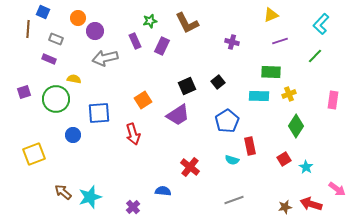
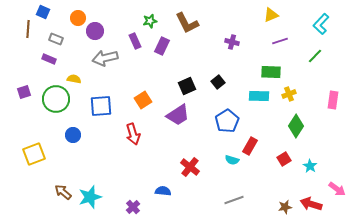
blue square at (99, 113): moved 2 px right, 7 px up
red rectangle at (250, 146): rotated 42 degrees clockwise
cyan star at (306, 167): moved 4 px right, 1 px up
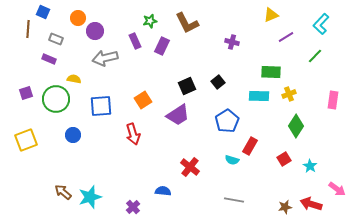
purple line at (280, 41): moved 6 px right, 4 px up; rotated 14 degrees counterclockwise
purple square at (24, 92): moved 2 px right, 1 px down
yellow square at (34, 154): moved 8 px left, 14 px up
gray line at (234, 200): rotated 30 degrees clockwise
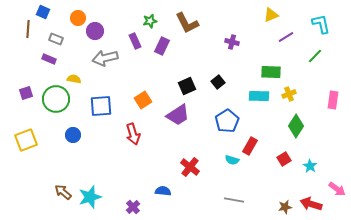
cyan L-shape at (321, 24): rotated 125 degrees clockwise
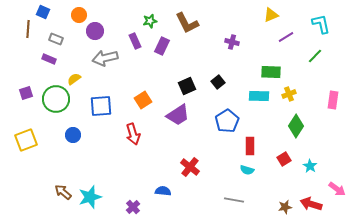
orange circle at (78, 18): moved 1 px right, 3 px up
yellow semicircle at (74, 79): rotated 48 degrees counterclockwise
red rectangle at (250, 146): rotated 30 degrees counterclockwise
cyan semicircle at (232, 160): moved 15 px right, 10 px down
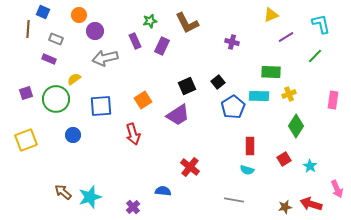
blue pentagon at (227, 121): moved 6 px right, 14 px up
pink arrow at (337, 189): rotated 30 degrees clockwise
